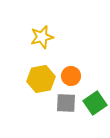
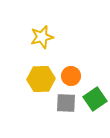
yellow hexagon: rotated 8 degrees clockwise
green square: moved 4 px up
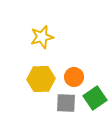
orange circle: moved 3 px right, 1 px down
green square: moved 1 px up
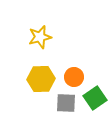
yellow star: moved 2 px left
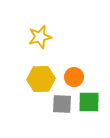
green square: moved 6 px left, 4 px down; rotated 35 degrees clockwise
gray square: moved 4 px left, 1 px down
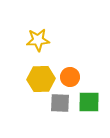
yellow star: moved 2 px left, 3 px down; rotated 10 degrees clockwise
orange circle: moved 4 px left
gray square: moved 2 px left, 1 px up
